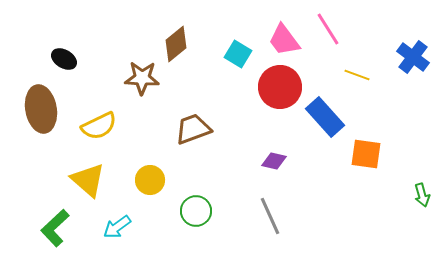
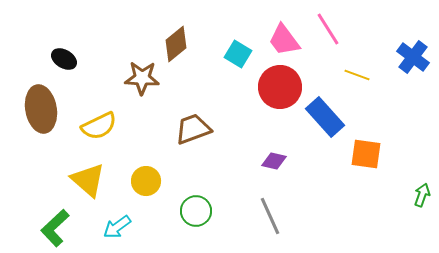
yellow circle: moved 4 px left, 1 px down
green arrow: rotated 145 degrees counterclockwise
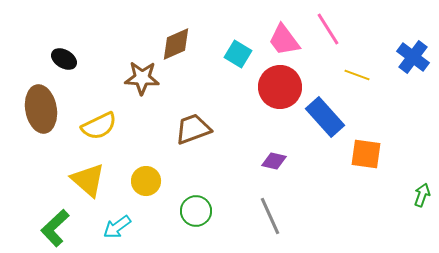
brown diamond: rotated 15 degrees clockwise
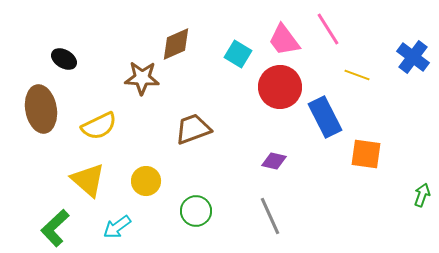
blue rectangle: rotated 15 degrees clockwise
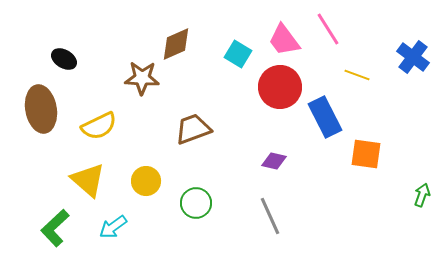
green circle: moved 8 px up
cyan arrow: moved 4 px left
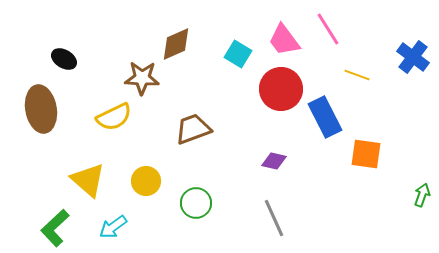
red circle: moved 1 px right, 2 px down
yellow semicircle: moved 15 px right, 9 px up
gray line: moved 4 px right, 2 px down
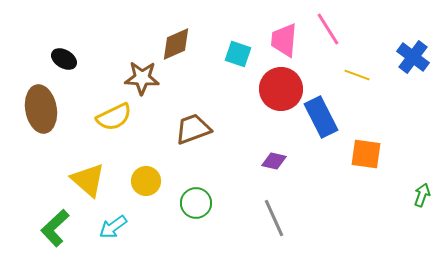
pink trapezoid: rotated 42 degrees clockwise
cyan square: rotated 12 degrees counterclockwise
blue rectangle: moved 4 px left
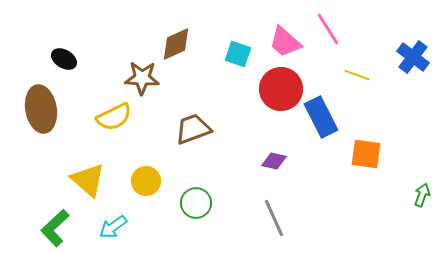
pink trapezoid: moved 1 px right, 2 px down; rotated 54 degrees counterclockwise
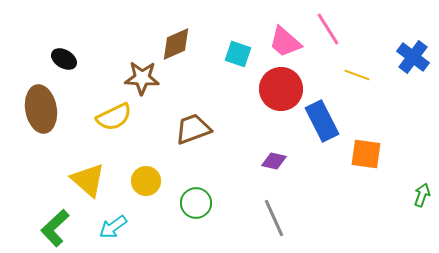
blue rectangle: moved 1 px right, 4 px down
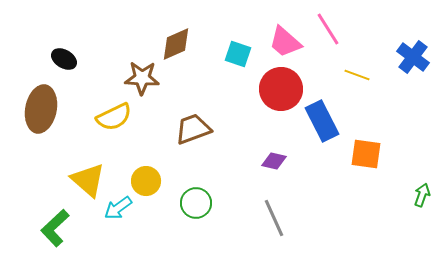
brown ellipse: rotated 21 degrees clockwise
cyan arrow: moved 5 px right, 19 px up
